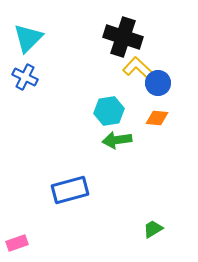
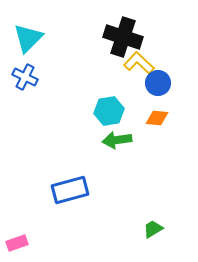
yellow L-shape: moved 1 px right, 5 px up
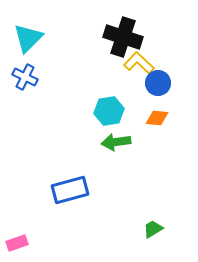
green arrow: moved 1 px left, 2 px down
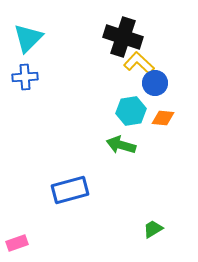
blue cross: rotated 30 degrees counterclockwise
blue circle: moved 3 px left
cyan hexagon: moved 22 px right
orange diamond: moved 6 px right
green arrow: moved 5 px right, 3 px down; rotated 24 degrees clockwise
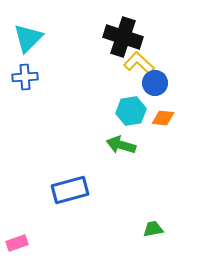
green trapezoid: rotated 20 degrees clockwise
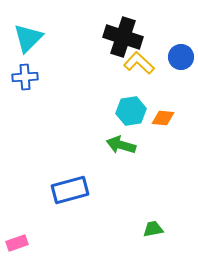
blue circle: moved 26 px right, 26 px up
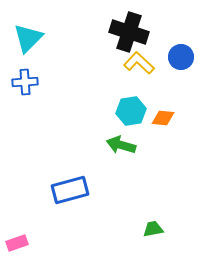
black cross: moved 6 px right, 5 px up
blue cross: moved 5 px down
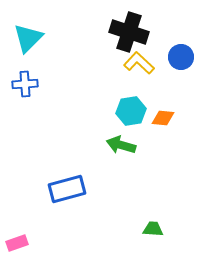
blue cross: moved 2 px down
blue rectangle: moved 3 px left, 1 px up
green trapezoid: rotated 15 degrees clockwise
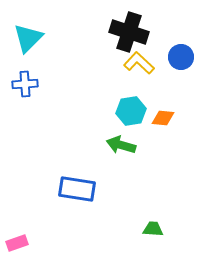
blue rectangle: moved 10 px right; rotated 24 degrees clockwise
